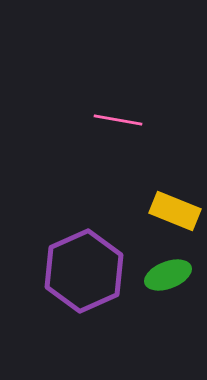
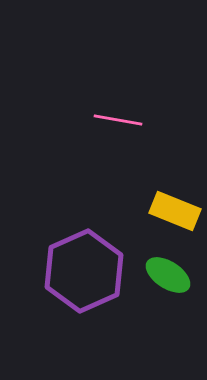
green ellipse: rotated 54 degrees clockwise
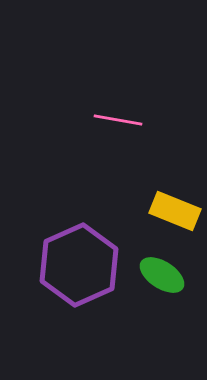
purple hexagon: moved 5 px left, 6 px up
green ellipse: moved 6 px left
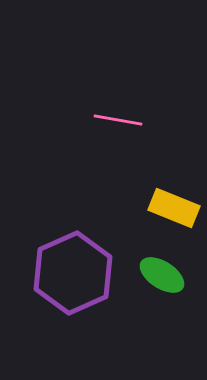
yellow rectangle: moved 1 px left, 3 px up
purple hexagon: moved 6 px left, 8 px down
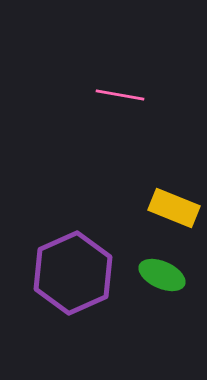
pink line: moved 2 px right, 25 px up
green ellipse: rotated 9 degrees counterclockwise
